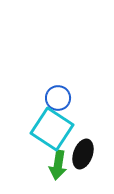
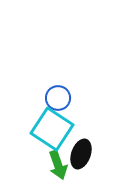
black ellipse: moved 2 px left
green arrow: rotated 28 degrees counterclockwise
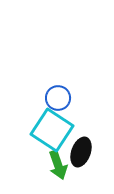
cyan square: moved 1 px down
black ellipse: moved 2 px up
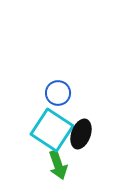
blue circle: moved 5 px up
black ellipse: moved 18 px up
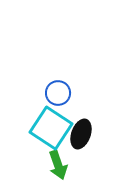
cyan square: moved 1 px left, 2 px up
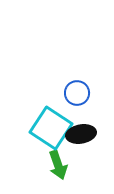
blue circle: moved 19 px right
black ellipse: rotated 60 degrees clockwise
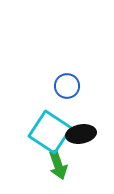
blue circle: moved 10 px left, 7 px up
cyan square: moved 1 px left, 4 px down
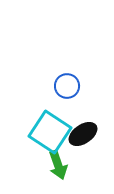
black ellipse: moved 2 px right; rotated 24 degrees counterclockwise
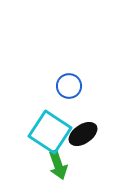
blue circle: moved 2 px right
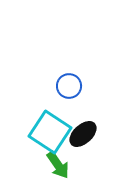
black ellipse: rotated 8 degrees counterclockwise
green arrow: rotated 16 degrees counterclockwise
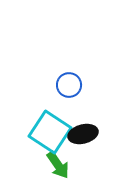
blue circle: moved 1 px up
black ellipse: rotated 28 degrees clockwise
